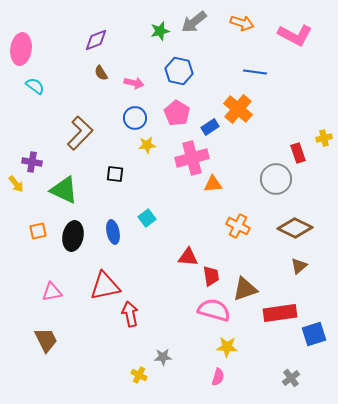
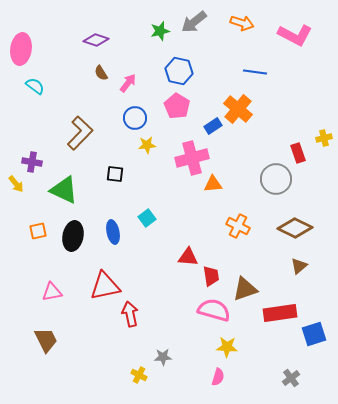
purple diamond at (96, 40): rotated 40 degrees clockwise
pink arrow at (134, 83): moved 6 px left; rotated 66 degrees counterclockwise
pink pentagon at (177, 113): moved 7 px up
blue rectangle at (210, 127): moved 3 px right, 1 px up
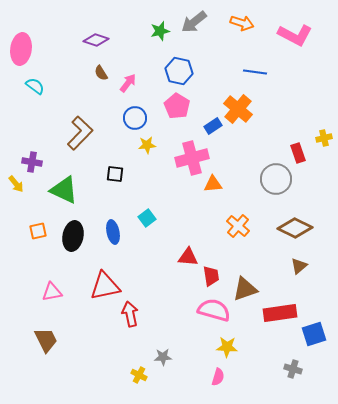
orange cross at (238, 226): rotated 15 degrees clockwise
gray cross at (291, 378): moved 2 px right, 9 px up; rotated 36 degrees counterclockwise
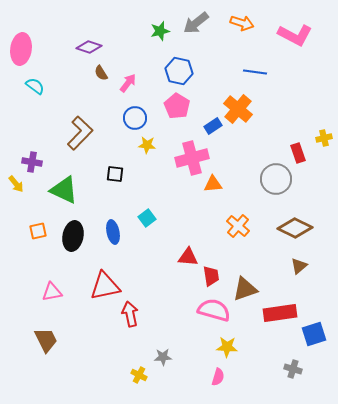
gray arrow at (194, 22): moved 2 px right, 1 px down
purple diamond at (96, 40): moved 7 px left, 7 px down
yellow star at (147, 145): rotated 12 degrees clockwise
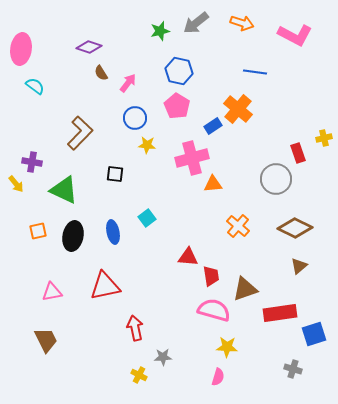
red arrow at (130, 314): moved 5 px right, 14 px down
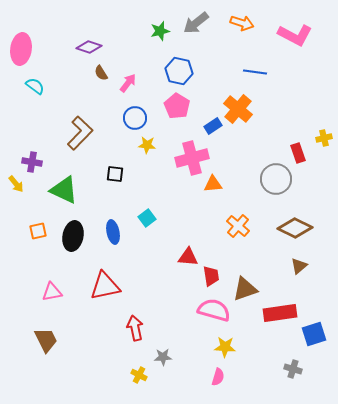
yellow star at (227, 347): moved 2 px left
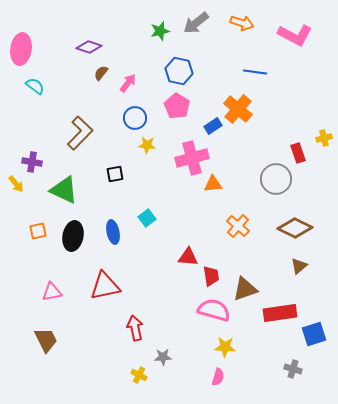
brown semicircle at (101, 73): rotated 70 degrees clockwise
black square at (115, 174): rotated 18 degrees counterclockwise
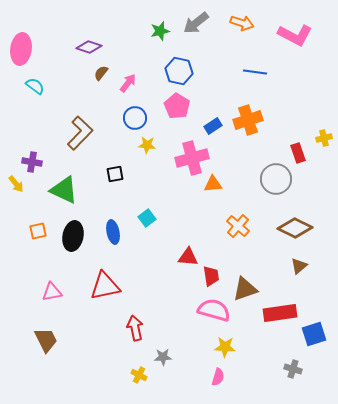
orange cross at (238, 109): moved 10 px right, 11 px down; rotated 32 degrees clockwise
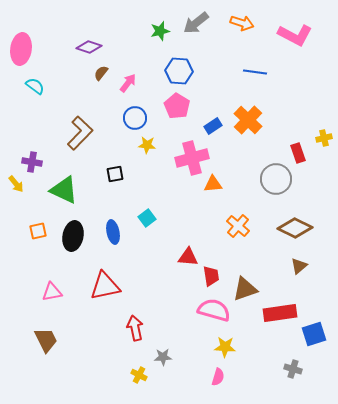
blue hexagon at (179, 71): rotated 8 degrees counterclockwise
orange cross at (248, 120): rotated 28 degrees counterclockwise
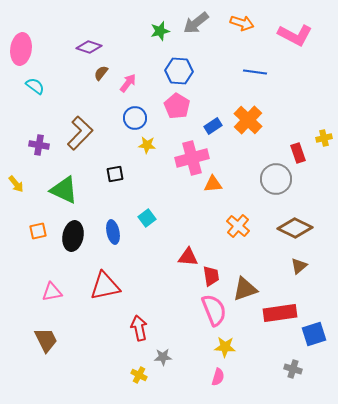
purple cross at (32, 162): moved 7 px right, 17 px up
pink semicircle at (214, 310): rotated 52 degrees clockwise
red arrow at (135, 328): moved 4 px right
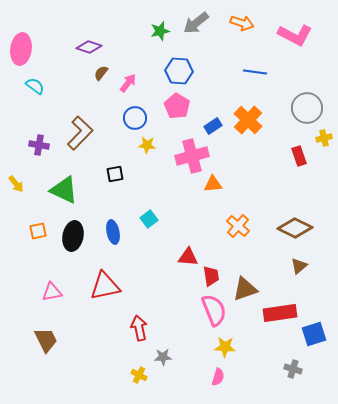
red rectangle at (298, 153): moved 1 px right, 3 px down
pink cross at (192, 158): moved 2 px up
gray circle at (276, 179): moved 31 px right, 71 px up
cyan square at (147, 218): moved 2 px right, 1 px down
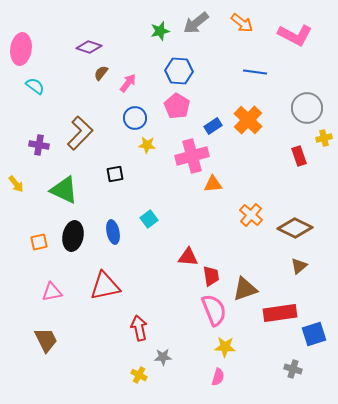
orange arrow at (242, 23): rotated 20 degrees clockwise
orange cross at (238, 226): moved 13 px right, 11 px up
orange square at (38, 231): moved 1 px right, 11 px down
